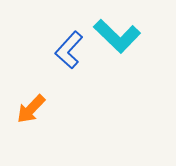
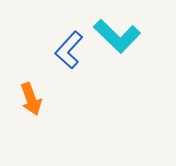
orange arrow: moved 10 px up; rotated 64 degrees counterclockwise
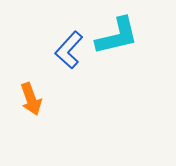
cyan L-shape: rotated 57 degrees counterclockwise
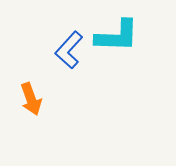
cyan L-shape: rotated 15 degrees clockwise
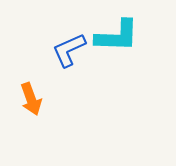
blue L-shape: rotated 24 degrees clockwise
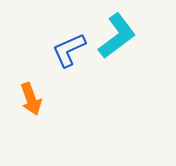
cyan L-shape: rotated 39 degrees counterclockwise
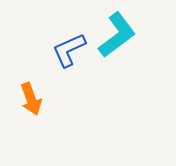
cyan L-shape: moved 1 px up
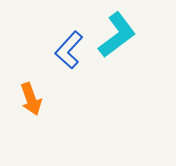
blue L-shape: rotated 24 degrees counterclockwise
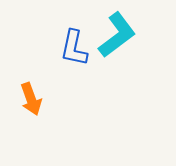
blue L-shape: moved 5 px right, 2 px up; rotated 30 degrees counterclockwise
